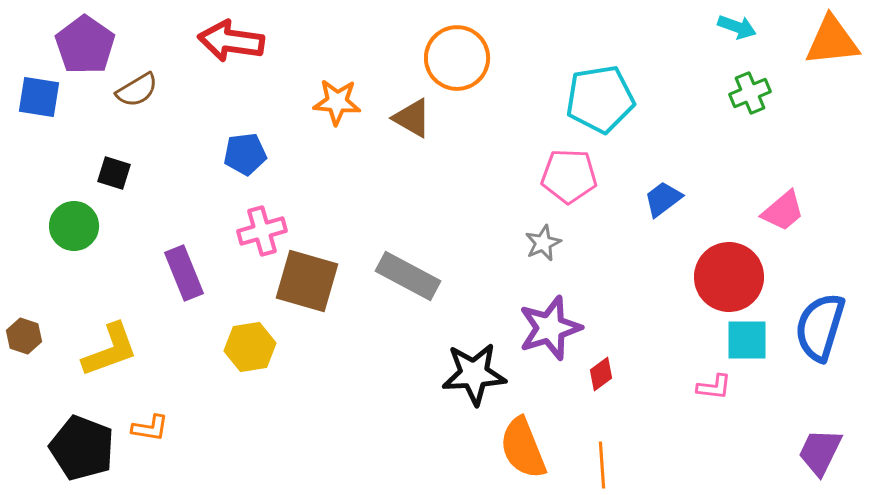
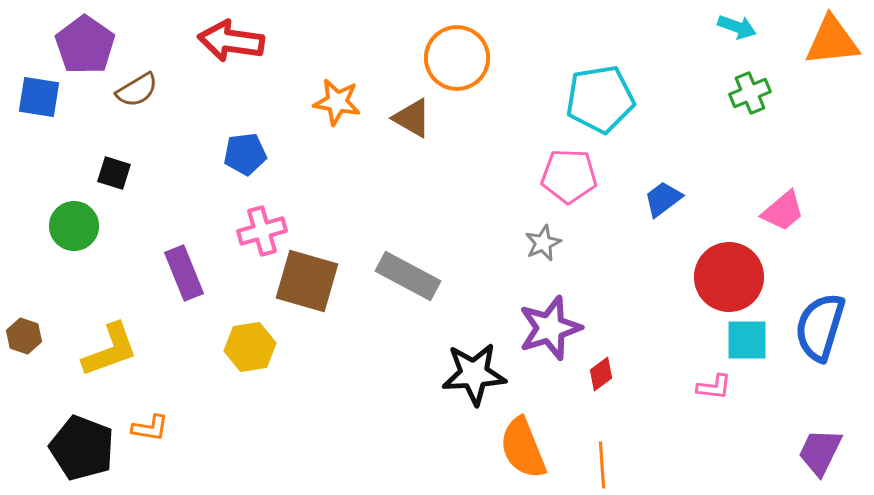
orange star: rotated 6 degrees clockwise
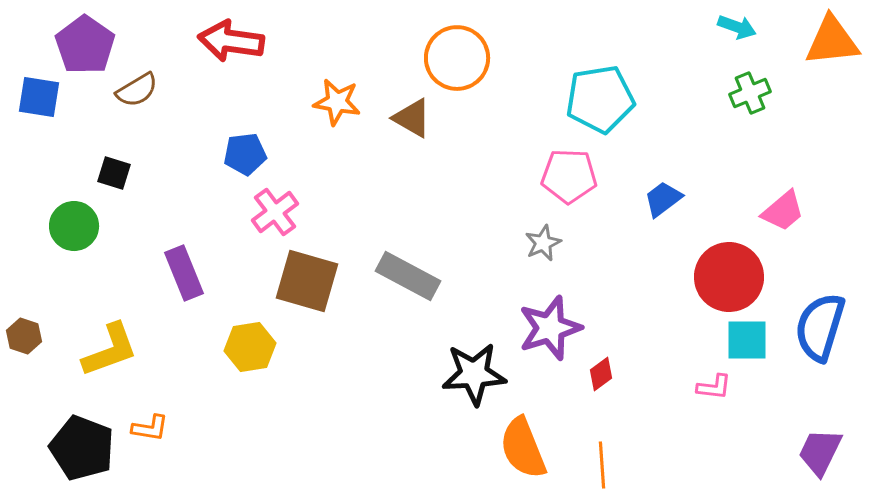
pink cross: moved 13 px right, 19 px up; rotated 21 degrees counterclockwise
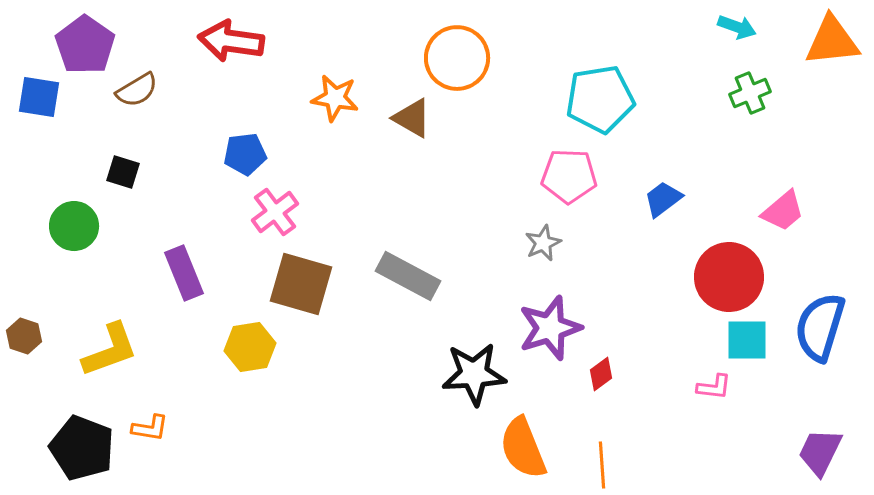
orange star: moved 2 px left, 4 px up
black square: moved 9 px right, 1 px up
brown square: moved 6 px left, 3 px down
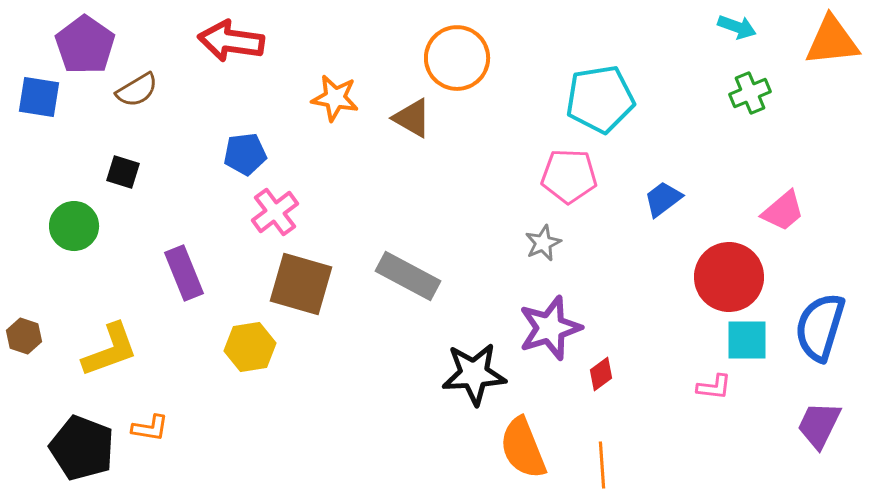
purple trapezoid: moved 1 px left, 27 px up
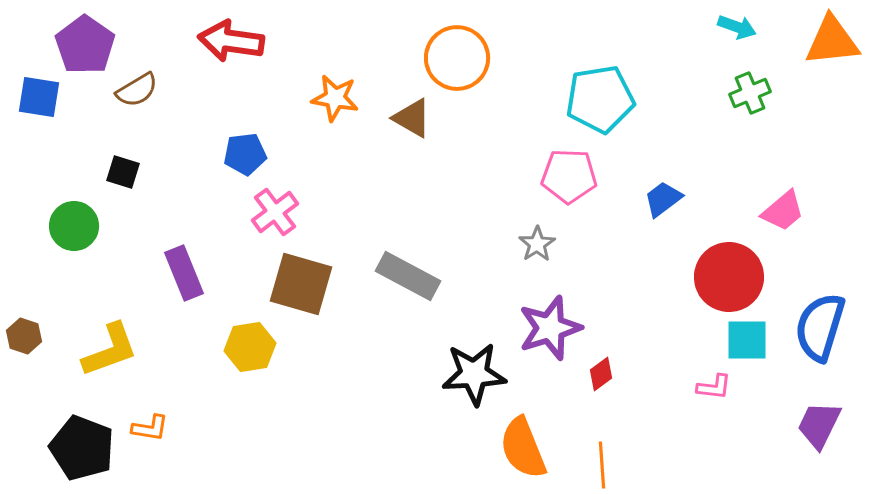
gray star: moved 6 px left, 1 px down; rotated 9 degrees counterclockwise
